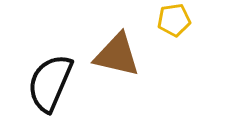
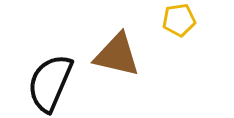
yellow pentagon: moved 5 px right
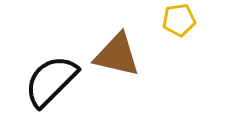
black semicircle: moved 1 px right, 2 px up; rotated 22 degrees clockwise
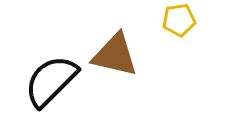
brown triangle: moved 2 px left
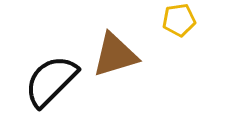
brown triangle: rotated 30 degrees counterclockwise
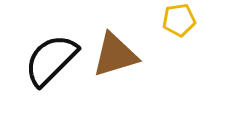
black semicircle: moved 21 px up
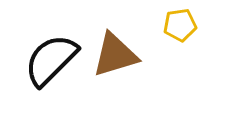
yellow pentagon: moved 1 px right, 5 px down
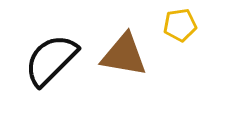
brown triangle: moved 9 px right; rotated 27 degrees clockwise
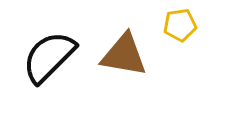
black semicircle: moved 2 px left, 3 px up
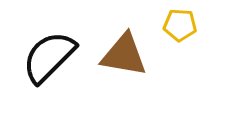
yellow pentagon: rotated 12 degrees clockwise
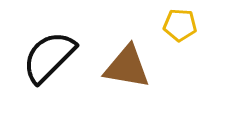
brown triangle: moved 3 px right, 12 px down
